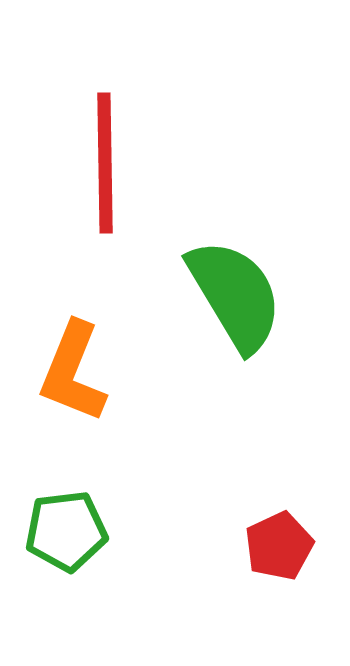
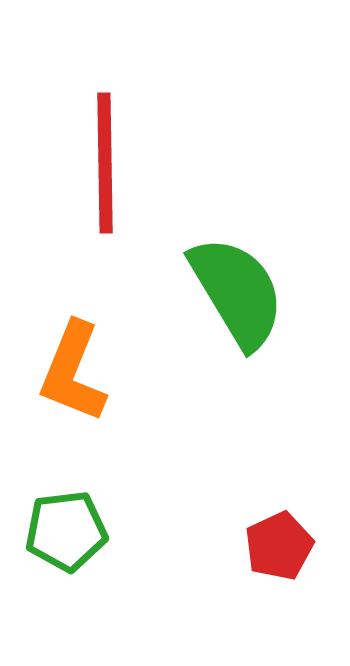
green semicircle: moved 2 px right, 3 px up
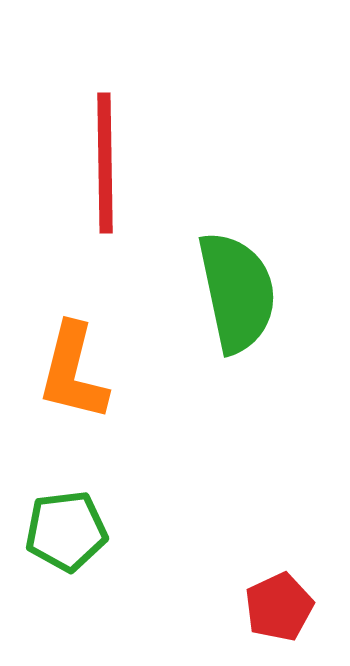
green semicircle: rotated 19 degrees clockwise
orange L-shape: rotated 8 degrees counterclockwise
red pentagon: moved 61 px down
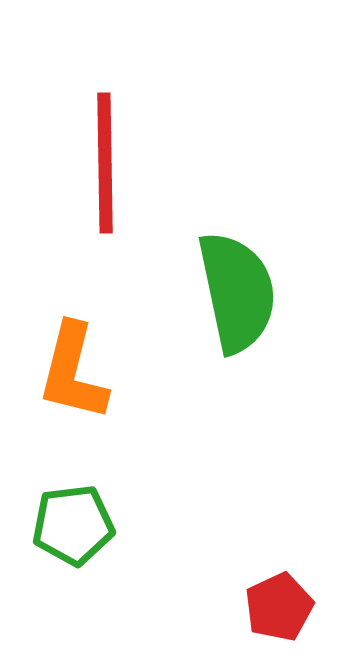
green pentagon: moved 7 px right, 6 px up
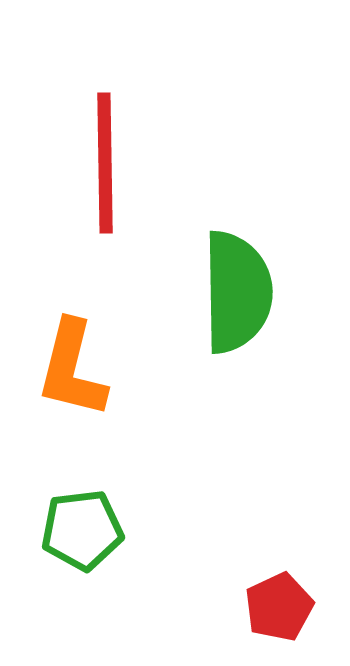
green semicircle: rotated 11 degrees clockwise
orange L-shape: moved 1 px left, 3 px up
green pentagon: moved 9 px right, 5 px down
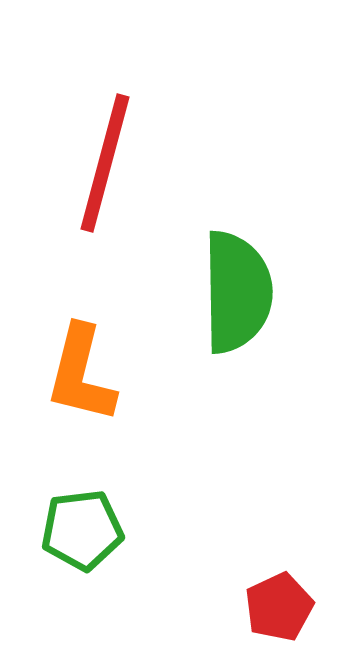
red line: rotated 16 degrees clockwise
orange L-shape: moved 9 px right, 5 px down
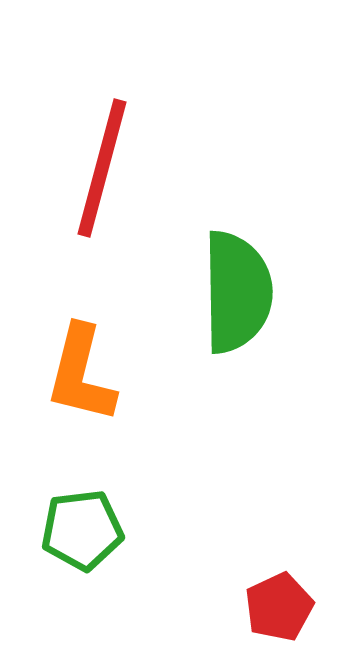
red line: moved 3 px left, 5 px down
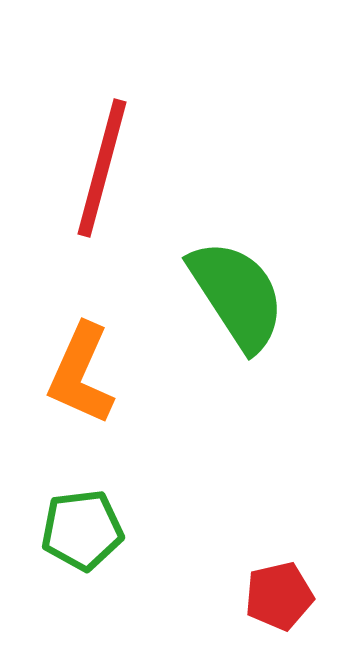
green semicircle: moved 3 px down; rotated 32 degrees counterclockwise
orange L-shape: rotated 10 degrees clockwise
red pentagon: moved 11 px up; rotated 12 degrees clockwise
